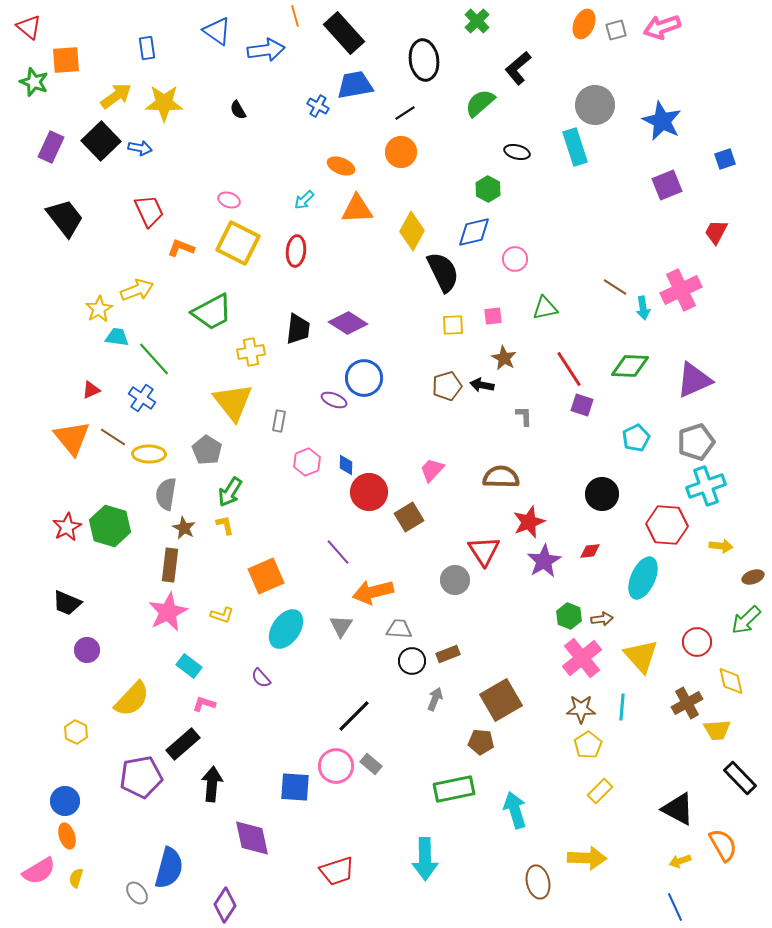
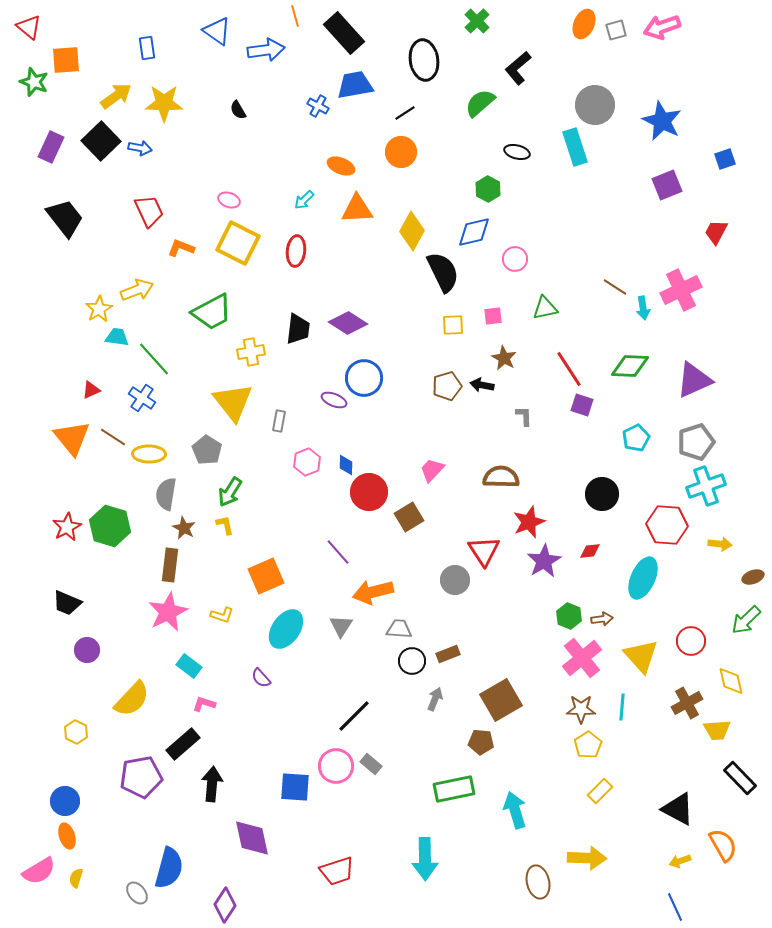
yellow arrow at (721, 546): moved 1 px left, 2 px up
red circle at (697, 642): moved 6 px left, 1 px up
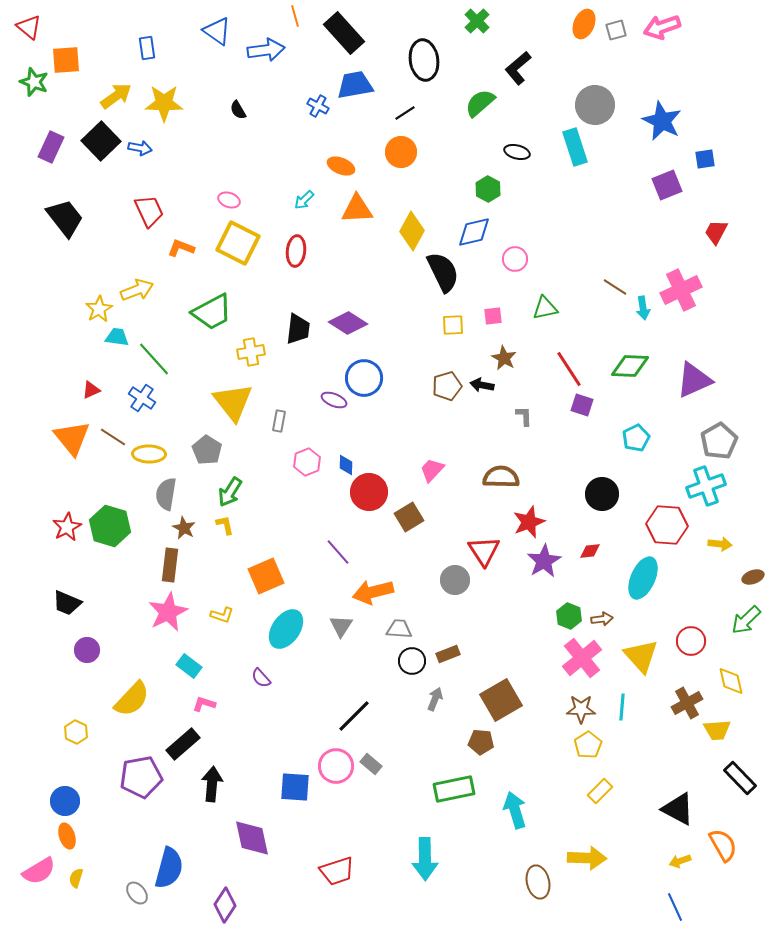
blue square at (725, 159): moved 20 px left; rotated 10 degrees clockwise
gray pentagon at (696, 442): moved 23 px right, 1 px up; rotated 12 degrees counterclockwise
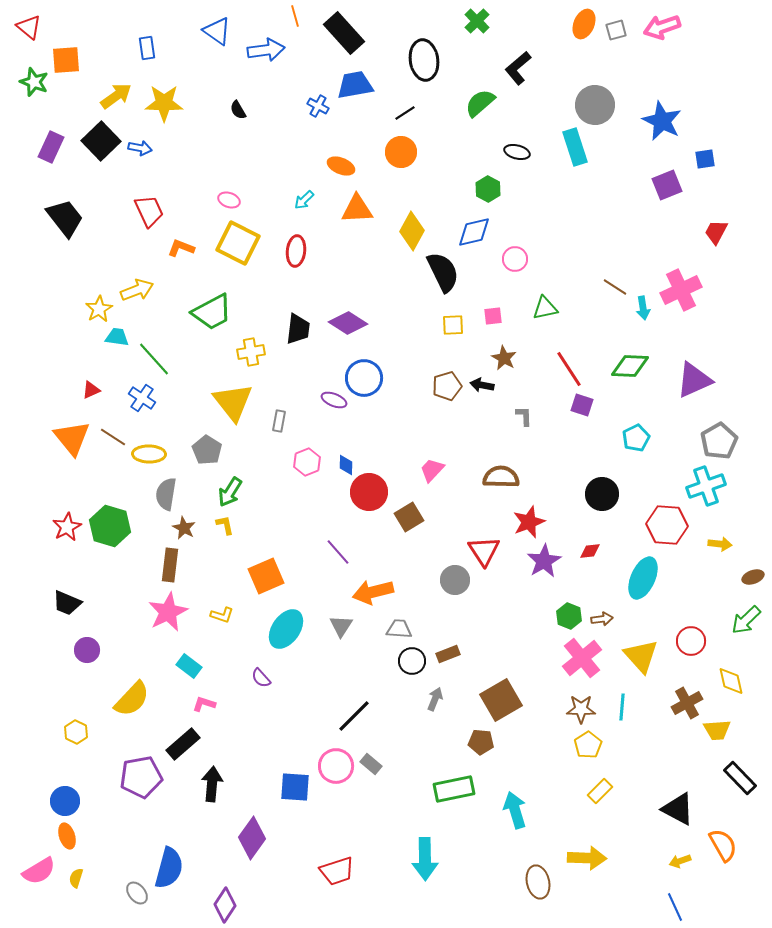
purple diamond at (252, 838): rotated 48 degrees clockwise
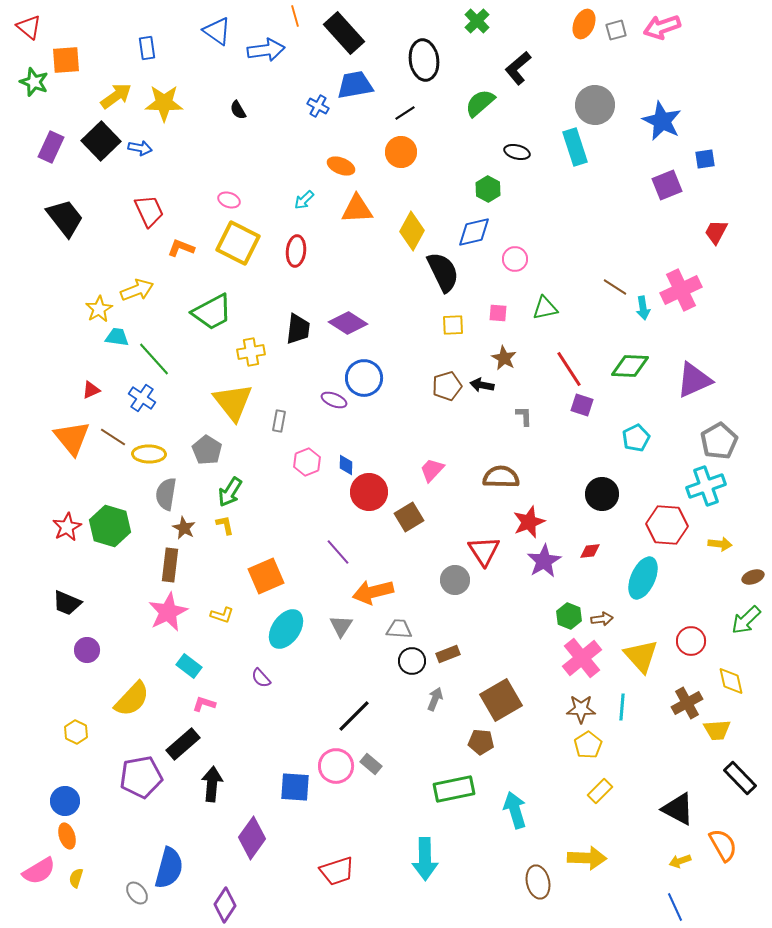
pink square at (493, 316): moved 5 px right, 3 px up; rotated 12 degrees clockwise
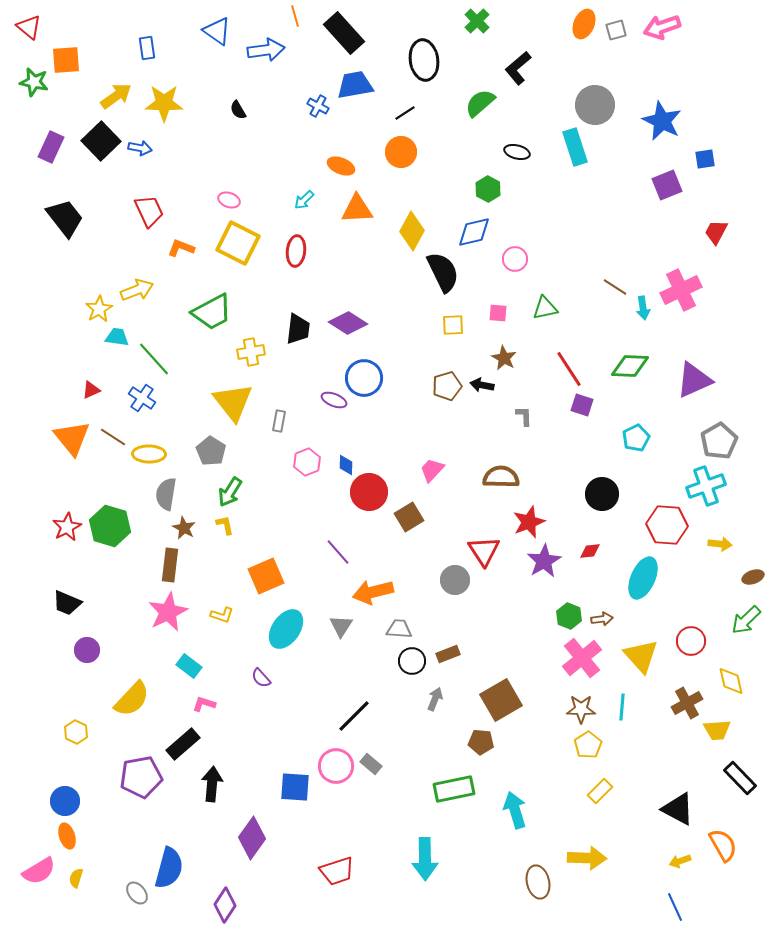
green star at (34, 82): rotated 8 degrees counterclockwise
gray pentagon at (207, 450): moved 4 px right, 1 px down
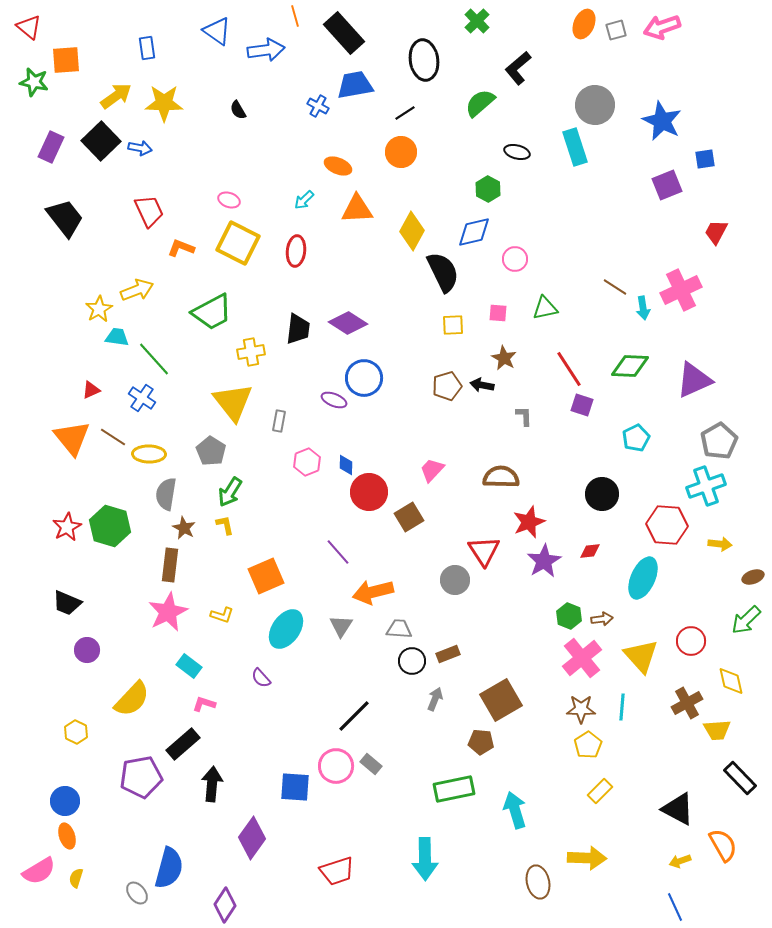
orange ellipse at (341, 166): moved 3 px left
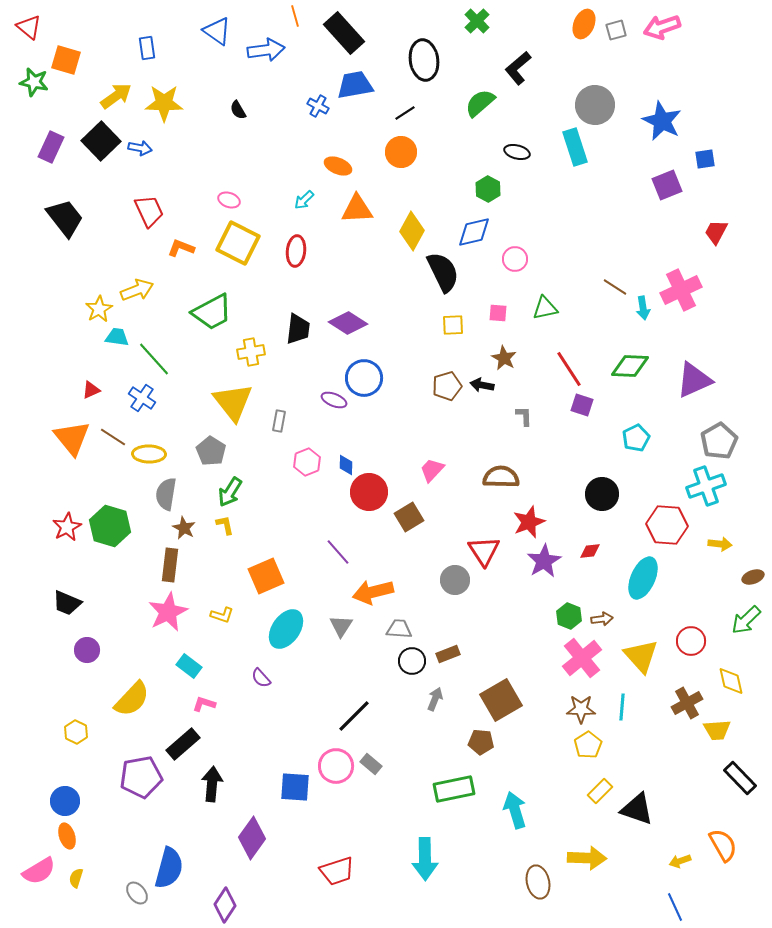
orange square at (66, 60): rotated 20 degrees clockwise
black triangle at (678, 809): moved 41 px left; rotated 9 degrees counterclockwise
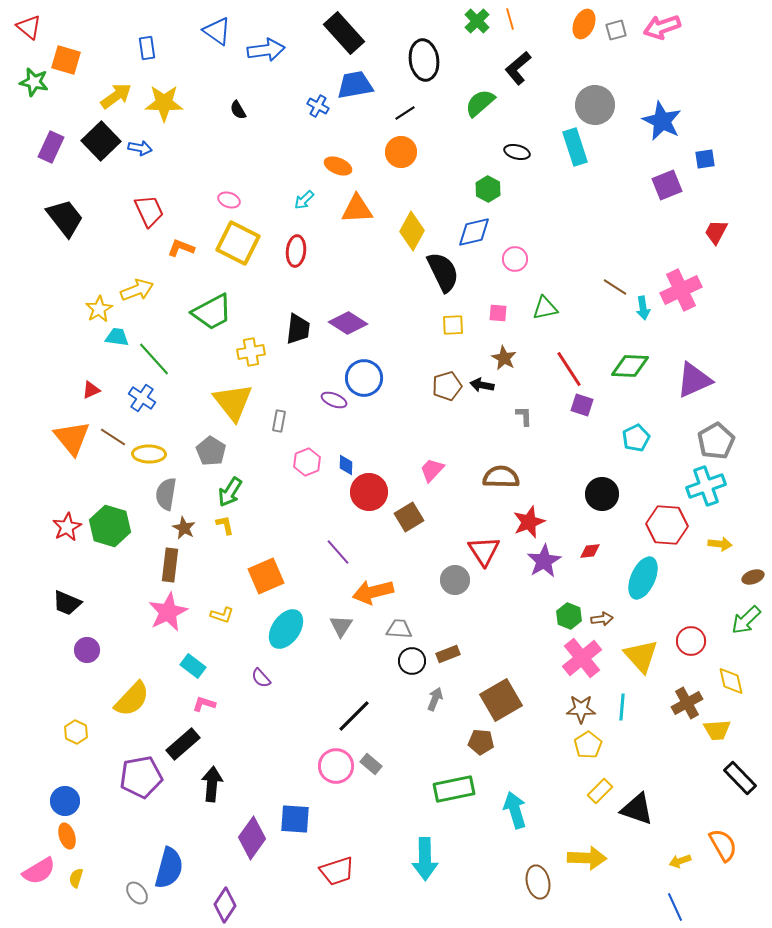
orange line at (295, 16): moved 215 px right, 3 px down
gray pentagon at (719, 441): moved 3 px left
cyan rectangle at (189, 666): moved 4 px right
blue square at (295, 787): moved 32 px down
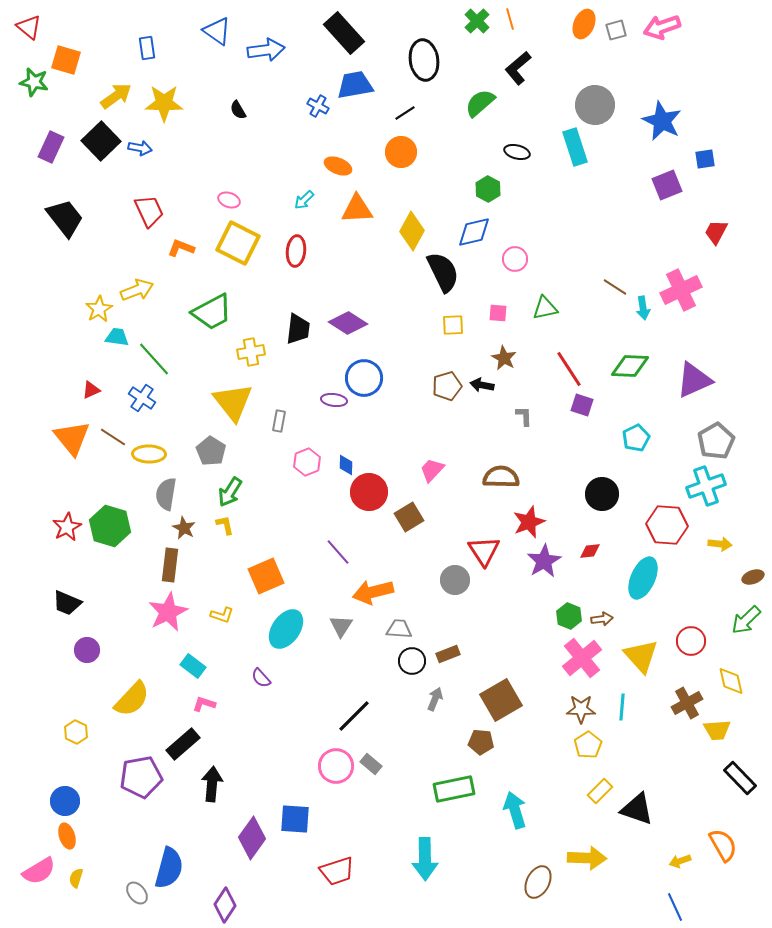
purple ellipse at (334, 400): rotated 15 degrees counterclockwise
brown ellipse at (538, 882): rotated 40 degrees clockwise
